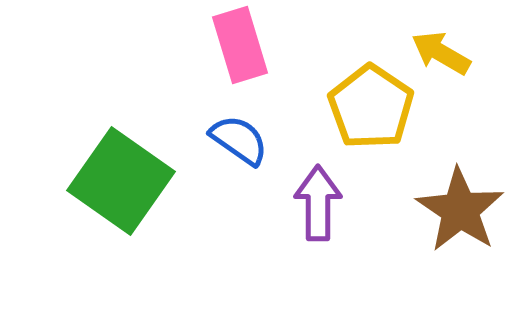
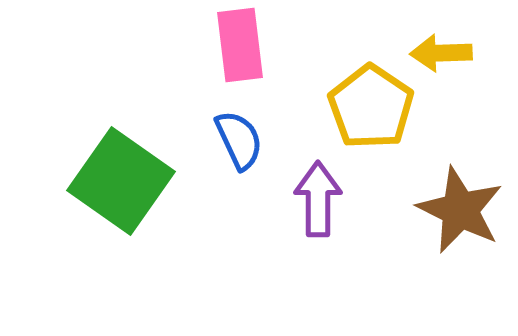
pink rectangle: rotated 10 degrees clockwise
yellow arrow: rotated 32 degrees counterclockwise
blue semicircle: rotated 30 degrees clockwise
purple arrow: moved 4 px up
brown star: rotated 8 degrees counterclockwise
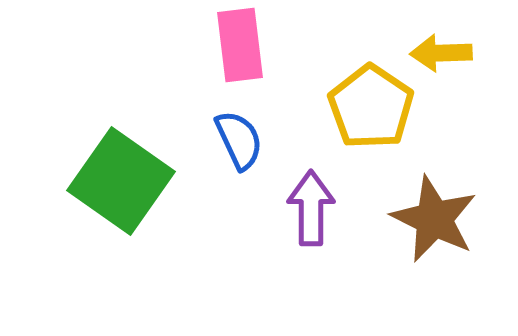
purple arrow: moved 7 px left, 9 px down
brown star: moved 26 px left, 9 px down
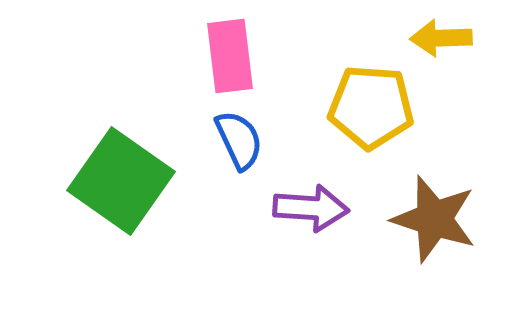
pink rectangle: moved 10 px left, 11 px down
yellow arrow: moved 15 px up
yellow pentagon: rotated 30 degrees counterclockwise
purple arrow: rotated 94 degrees clockwise
brown star: rotated 8 degrees counterclockwise
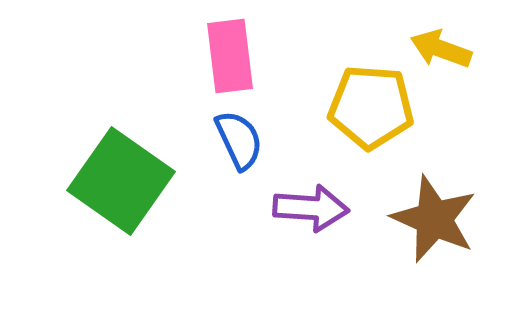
yellow arrow: moved 11 px down; rotated 22 degrees clockwise
brown star: rotated 6 degrees clockwise
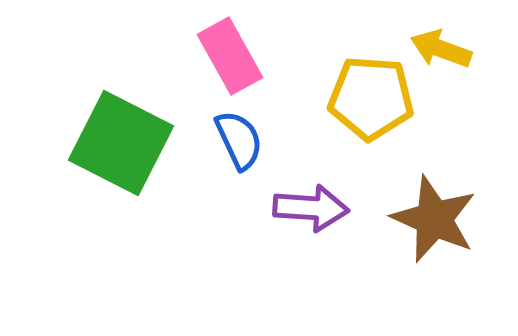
pink rectangle: rotated 22 degrees counterclockwise
yellow pentagon: moved 9 px up
green square: moved 38 px up; rotated 8 degrees counterclockwise
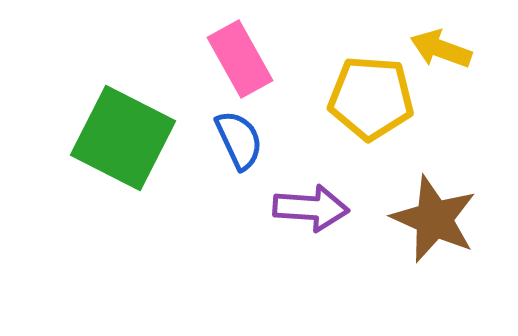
pink rectangle: moved 10 px right, 3 px down
green square: moved 2 px right, 5 px up
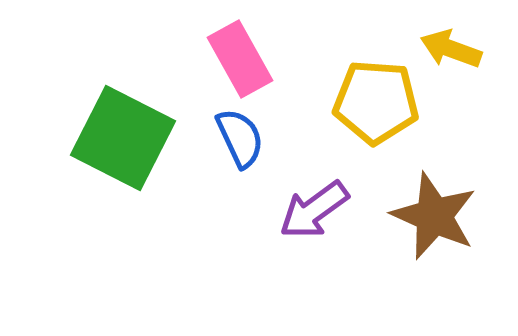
yellow arrow: moved 10 px right
yellow pentagon: moved 5 px right, 4 px down
blue semicircle: moved 1 px right, 2 px up
purple arrow: moved 3 px right, 2 px down; rotated 140 degrees clockwise
brown star: moved 3 px up
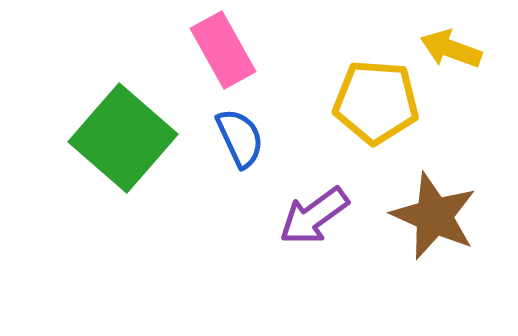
pink rectangle: moved 17 px left, 9 px up
green square: rotated 14 degrees clockwise
purple arrow: moved 6 px down
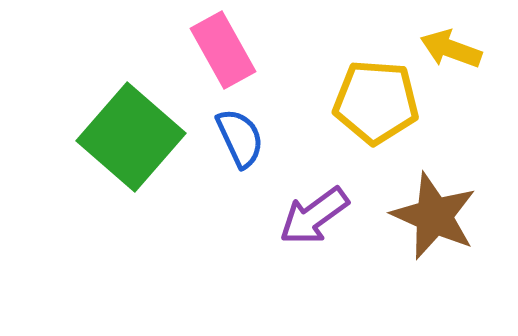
green square: moved 8 px right, 1 px up
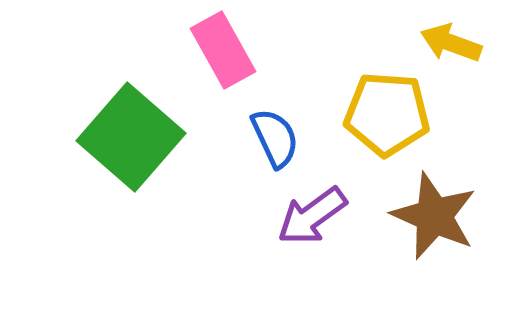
yellow arrow: moved 6 px up
yellow pentagon: moved 11 px right, 12 px down
blue semicircle: moved 35 px right
purple arrow: moved 2 px left
